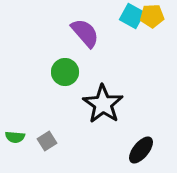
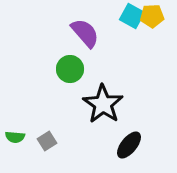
green circle: moved 5 px right, 3 px up
black ellipse: moved 12 px left, 5 px up
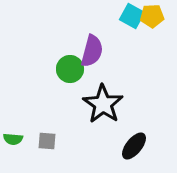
purple semicircle: moved 7 px right, 18 px down; rotated 56 degrees clockwise
green semicircle: moved 2 px left, 2 px down
gray square: rotated 36 degrees clockwise
black ellipse: moved 5 px right, 1 px down
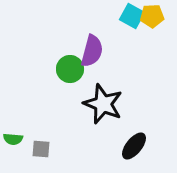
black star: rotated 12 degrees counterclockwise
gray square: moved 6 px left, 8 px down
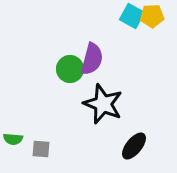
purple semicircle: moved 8 px down
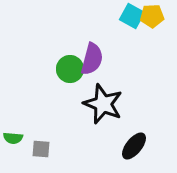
green semicircle: moved 1 px up
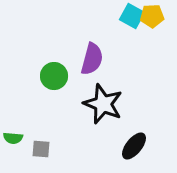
green circle: moved 16 px left, 7 px down
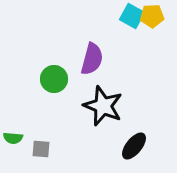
green circle: moved 3 px down
black star: moved 2 px down
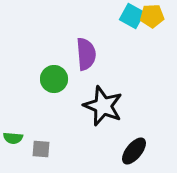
purple semicircle: moved 6 px left, 5 px up; rotated 20 degrees counterclockwise
black ellipse: moved 5 px down
